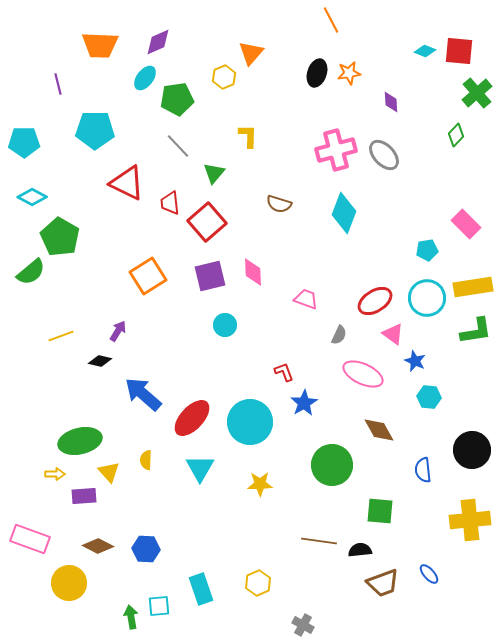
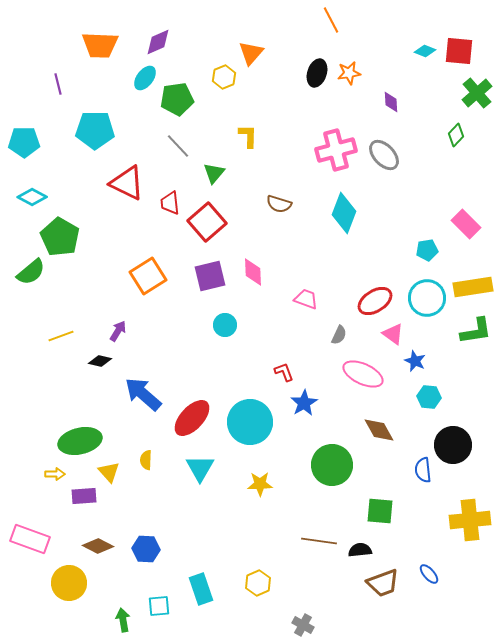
black circle at (472, 450): moved 19 px left, 5 px up
green arrow at (131, 617): moved 8 px left, 3 px down
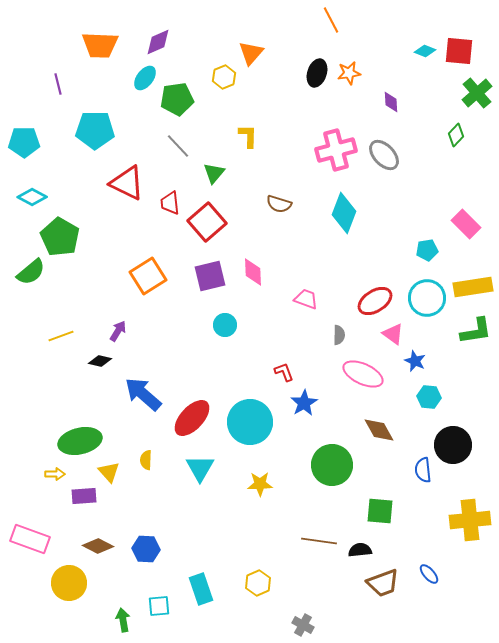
gray semicircle at (339, 335): rotated 24 degrees counterclockwise
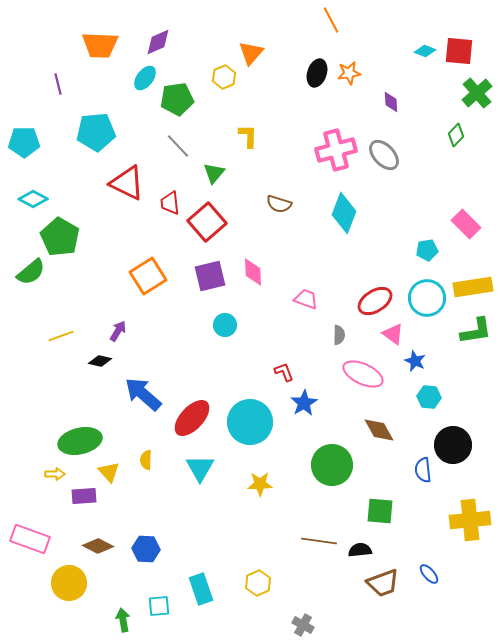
cyan pentagon at (95, 130): moved 1 px right, 2 px down; rotated 6 degrees counterclockwise
cyan diamond at (32, 197): moved 1 px right, 2 px down
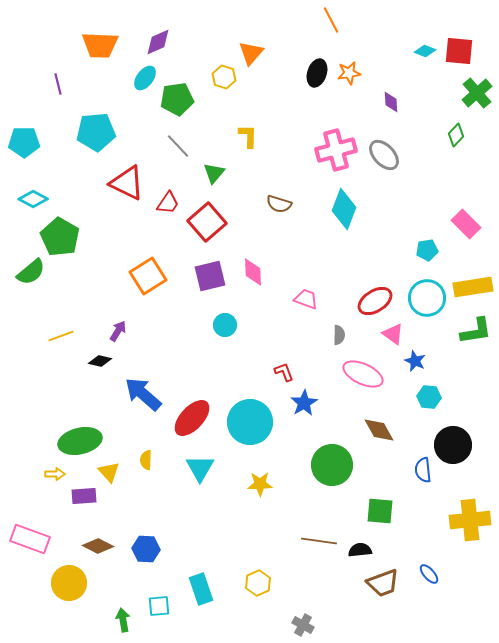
yellow hexagon at (224, 77): rotated 20 degrees counterclockwise
red trapezoid at (170, 203): moved 2 px left; rotated 140 degrees counterclockwise
cyan diamond at (344, 213): moved 4 px up
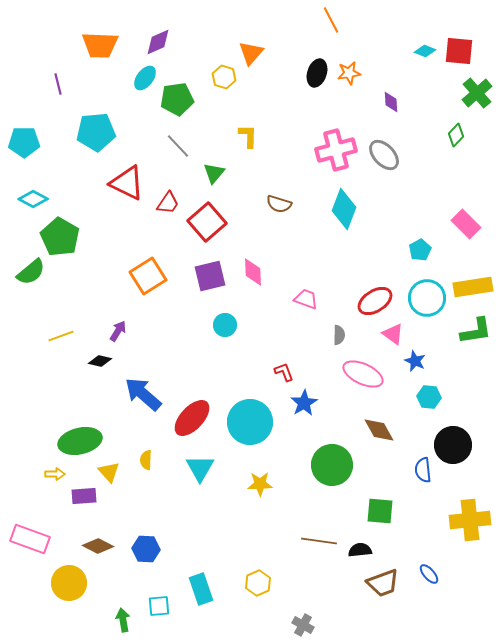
cyan pentagon at (427, 250): moved 7 px left; rotated 20 degrees counterclockwise
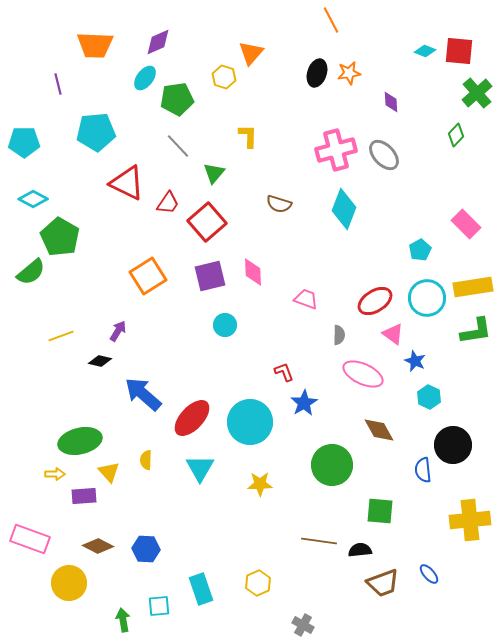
orange trapezoid at (100, 45): moved 5 px left
cyan hexagon at (429, 397): rotated 20 degrees clockwise
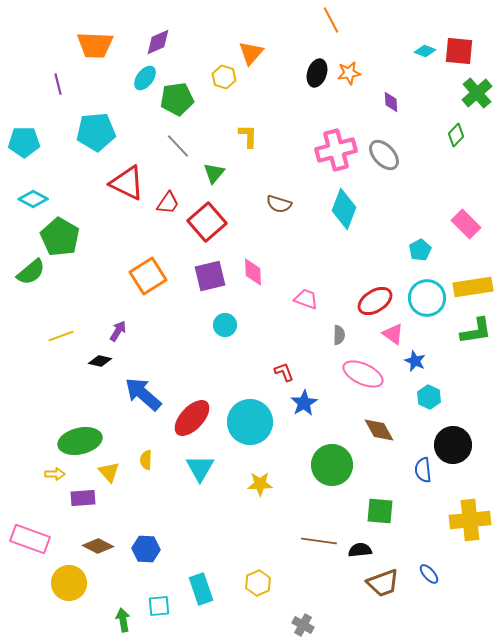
purple rectangle at (84, 496): moved 1 px left, 2 px down
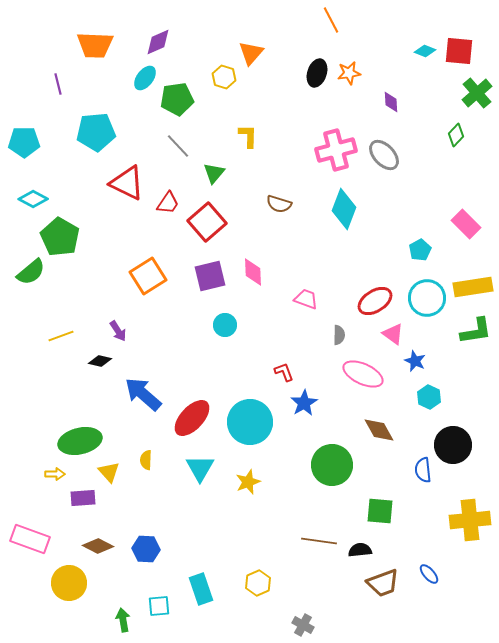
purple arrow at (118, 331): rotated 115 degrees clockwise
yellow star at (260, 484): moved 12 px left, 2 px up; rotated 20 degrees counterclockwise
